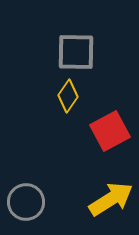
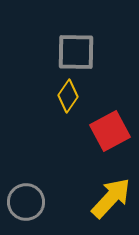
yellow arrow: moved 1 px up; rotated 15 degrees counterclockwise
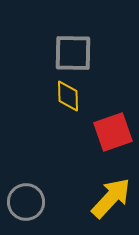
gray square: moved 3 px left, 1 px down
yellow diamond: rotated 36 degrees counterclockwise
red square: moved 3 px right, 1 px down; rotated 9 degrees clockwise
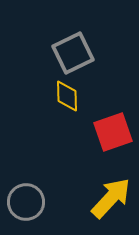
gray square: rotated 27 degrees counterclockwise
yellow diamond: moved 1 px left
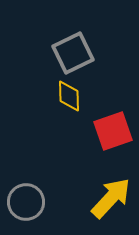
yellow diamond: moved 2 px right
red square: moved 1 px up
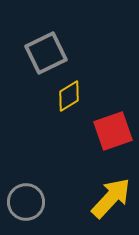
gray square: moved 27 px left
yellow diamond: rotated 60 degrees clockwise
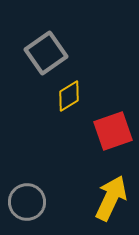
gray square: rotated 9 degrees counterclockwise
yellow arrow: rotated 18 degrees counterclockwise
gray circle: moved 1 px right
